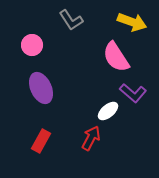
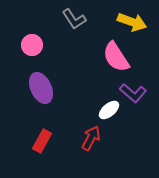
gray L-shape: moved 3 px right, 1 px up
white ellipse: moved 1 px right, 1 px up
red rectangle: moved 1 px right
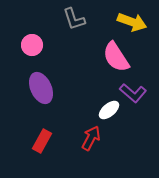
gray L-shape: rotated 15 degrees clockwise
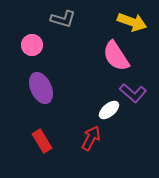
gray L-shape: moved 11 px left; rotated 55 degrees counterclockwise
pink semicircle: moved 1 px up
red rectangle: rotated 60 degrees counterclockwise
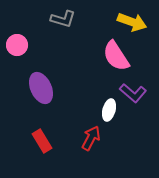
pink circle: moved 15 px left
white ellipse: rotated 35 degrees counterclockwise
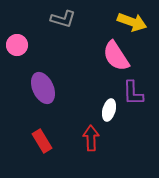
purple ellipse: moved 2 px right
purple L-shape: rotated 48 degrees clockwise
red arrow: rotated 30 degrees counterclockwise
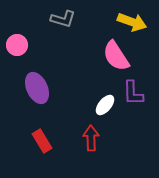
purple ellipse: moved 6 px left
white ellipse: moved 4 px left, 5 px up; rotated 25 degrees clockwise
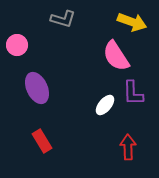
red arrow: moved 37 px right, 9 px down
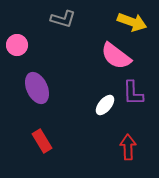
pink semicircle: rotated 20 degrees counterclockwise
